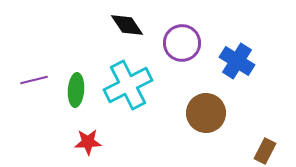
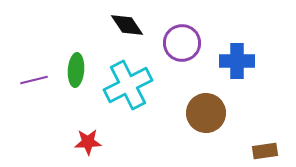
blue cross: rotated 32 degrees counterclockwise
green ellipse: moved 20 px up
brown rectangle: rotated 55 degrees clockwise
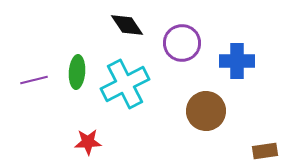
green ellipse: moved 1 px right, 2 px down
cyan cross: moved 3 px left, 1 px up
brown circle: moved 2 px up
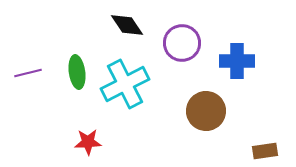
green ellipse: rotated 12 degrees counterclockwise
purple line: moved 6 px left, 7 px up
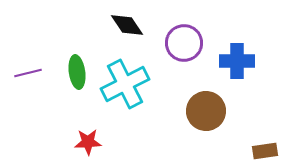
purple circle: moved 2 px right
